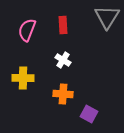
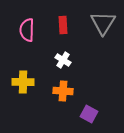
gray triangle: moved 4 px left, 6 px down
pink semicircle: rotated 20 degrees counterclockwise
yellow cross: moved 4 px down
orange cross: moved 3 px up
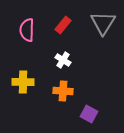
red rectangle: rotated 42 degrees clockwise
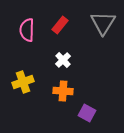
red rectangle: moved 3 px left
white cross: rotated 14 degrees clockwise
yellow cross: rotated 20 degrees counterclockwise
purple square: moved 2 px left, 1 px up
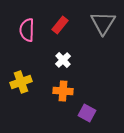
yellow cross: moved 2 px left
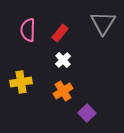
red rectangle: moved 8 px down
pink semicircle: moved 1 px right
yellow cross: rotated 10 degrees clockwise
orange cross: rotated 36 degrees counterclockwise
purple square: rotated 18 degrees clockwise
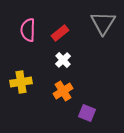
red rectangle: rotated 12 degrees clockwise
purple square: rotated 24 degrees counterclockwise
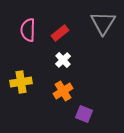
purple square: moved 3 px left, 1 px down
